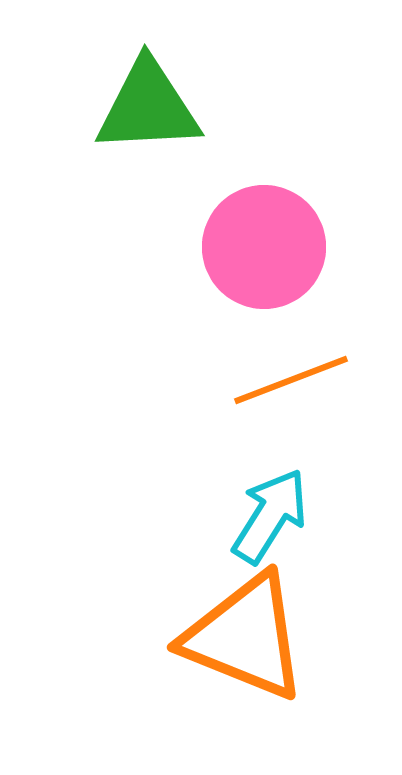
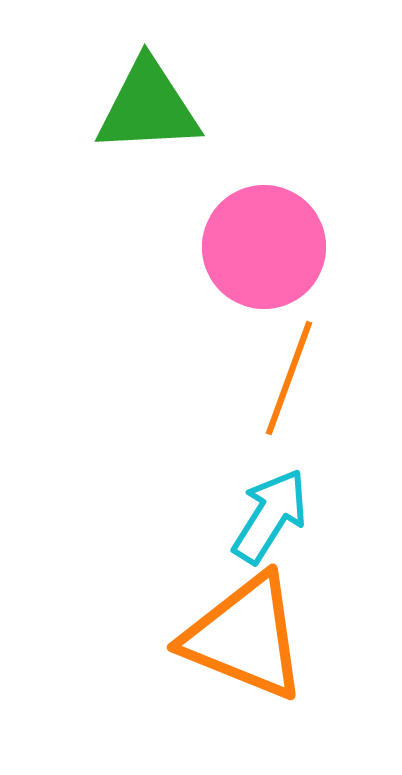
orange line: moved 2 px left, 2 px up; rotated 49 degrees counterclockwise
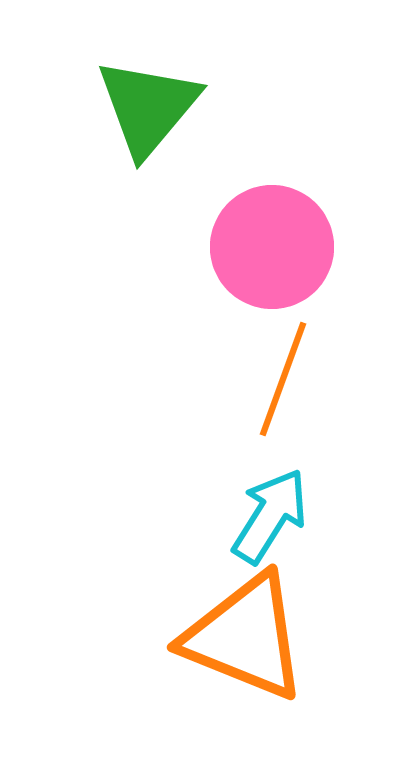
green triangle: rotated 47 degrees counterclockwise
pink circle: moved 8 px right
orange line: moved 6 px left, 1 px down
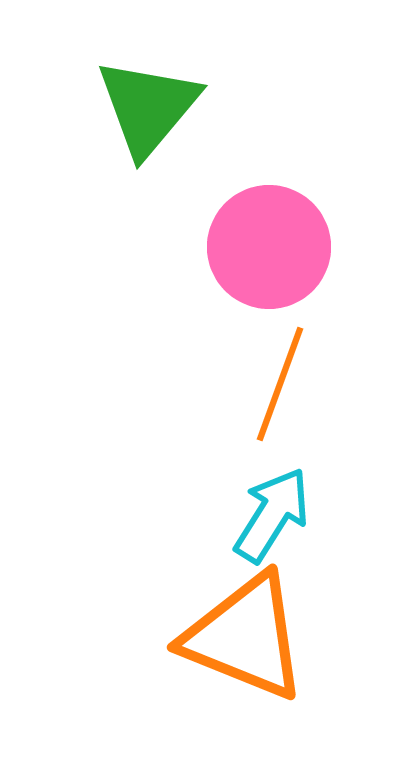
pink circle: moved 3 px left
orange line: moved 3 px left, 5 px down
cyan arrow: moved 2 px right, 1 px up
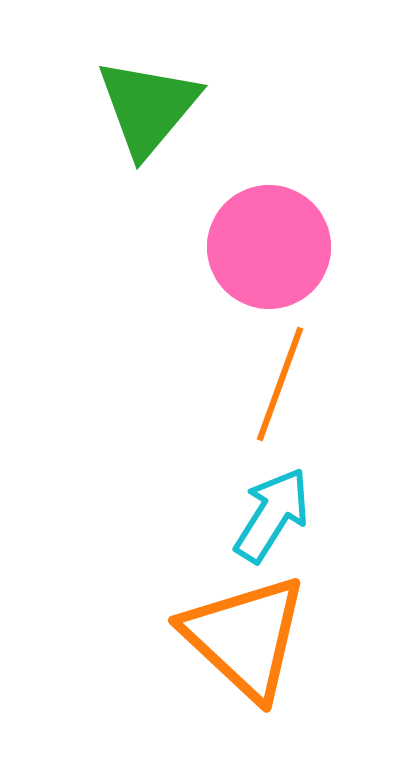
orange triangle: rotated 21 degrees clockwise
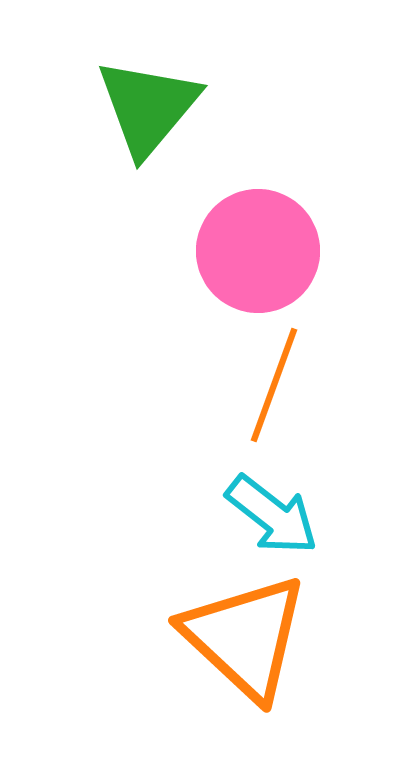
pink circle: moved 11 px left, 4 px down
orange line: moved 6 px left, 1 px down
cyan arrow: rotated 96 degrees clockwise
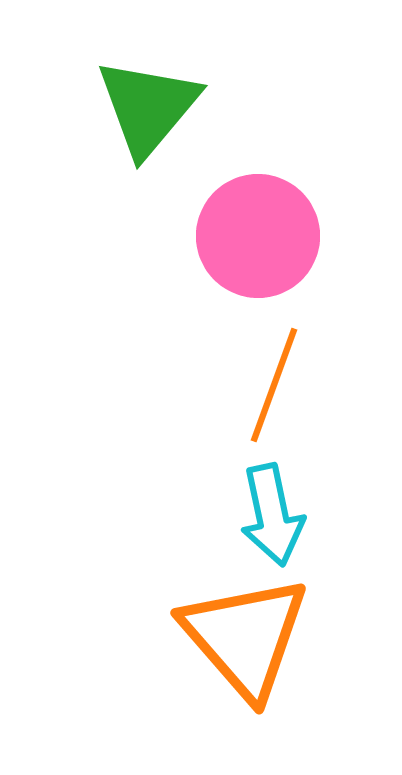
pink circle: moved 15 px up
cyan arrow: rotated 40 degrees clockwise
orange triangle: rotated 6 degrees clockwise
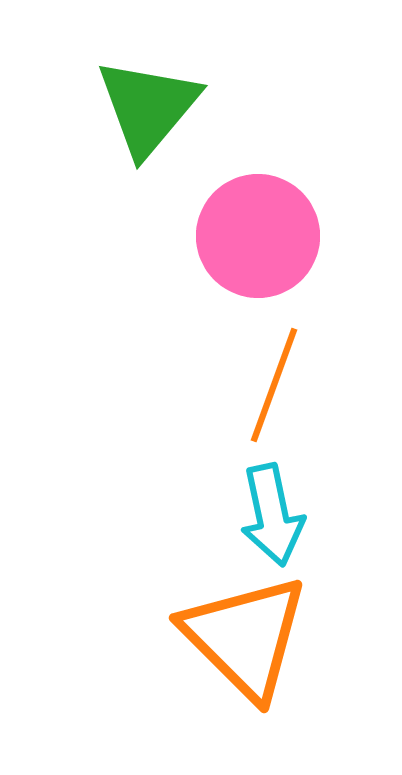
orange triangle: rotated 4 degrees counterclockwise
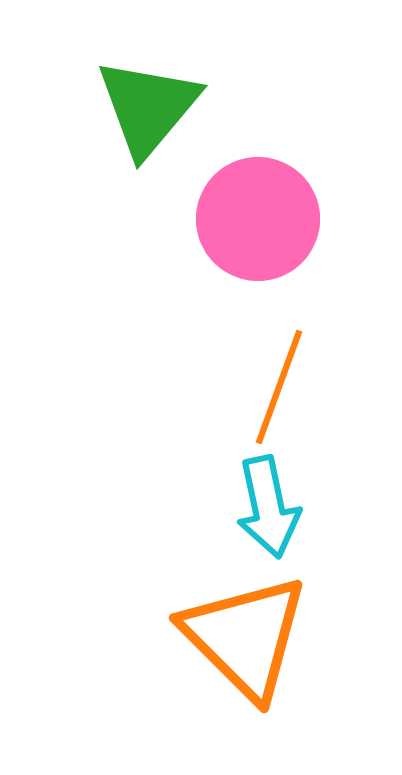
pink circle: moved 17 px up
orange line: moved 5 px right, 2 px down
cyan arrow: moved 4 px left, 8 px up
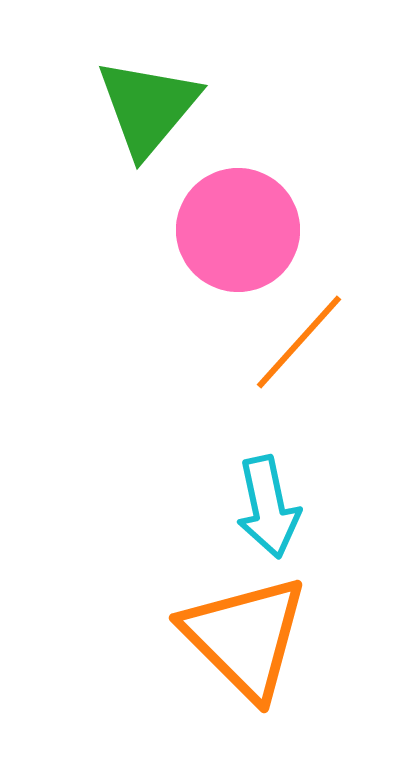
pink circle: moved 20 px left, 11 px down
orange line: moved 20 px right, 45 px up; rotated 22 degrees clockwise
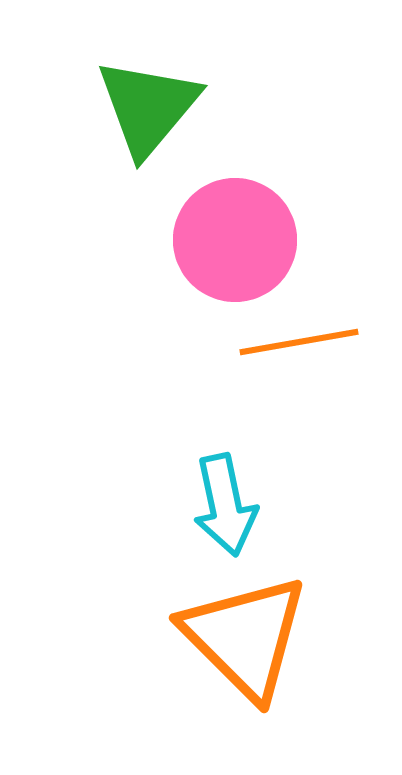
pink circle: moved 3 px left, 10 px down
orange line: rotated 38 degrees clockwise
cyan arrow: moved 43 px left, 2 px up
